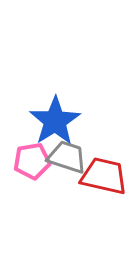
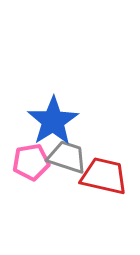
blue star: moved 2 px left
pink pentagon: moved 1 px left, 1 px down
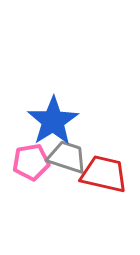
red trapezoid: moved 2 px up
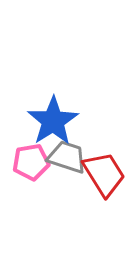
red trapezoid: rotated 45 degrees clockwise
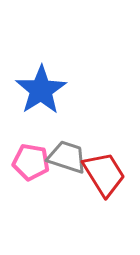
blue star: moved 12 px left, 31 px up
pink pentagon: rotated 18 degrees clockwise
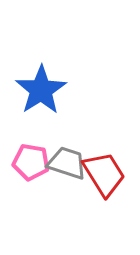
gray trapezoid: moved 6 px down
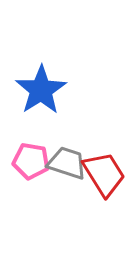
pink pentagon: moved 1 px up
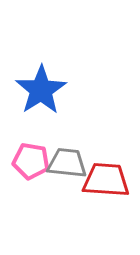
gray trapezoid: rotated 12 degrees counterclockwise
red trapezoid: moved 2 px right, 6 px down; rotated 54 degrees counterclockwise
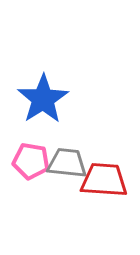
blue star: moved 2 px right, 9 px down
red trapezoid: moved 2 px left
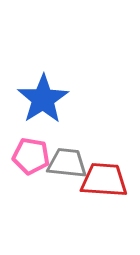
pink pentagon: moved 5 px up
